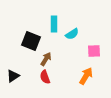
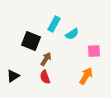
cyan rectangle: rotated 28 degrees clockwise
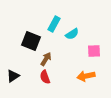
orange arrow: rotated 132 degrees counterclockwise
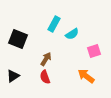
black square: moved 13 px left, 2 px up
pink square: rotated 16 degrees counterclockwise
orange arrow: rotated 48 degrees clockwise
